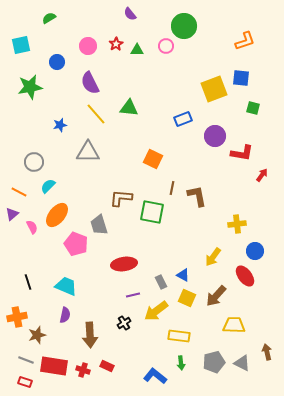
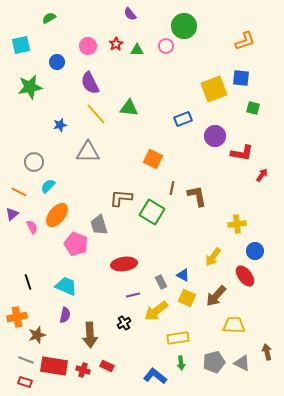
green square at (152, 212): rotated 20 degrees clockwise
yellow rectangle at (179, 336): moved 1 px left, 2 px down; rotated 15 degrees counterclockwise
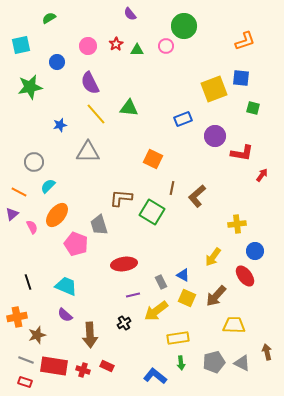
brown L-shape at (197, 196): rotated 120 degrees counterclockwise
purple semicircle at (65, 315): rotated 119 degrees clockwise
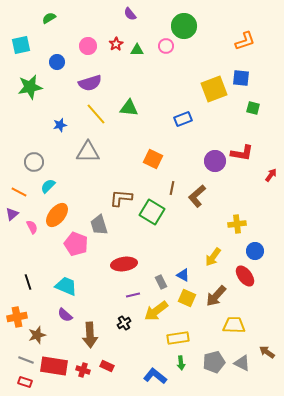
purple semicircle at (90, 83): rotated 80 degrees counterclockwise
purple circle at (215, 136): moved 25 px down
red arrow at (262, 175): moved 9 px right
brown arrow at (267, 352): rotated 42 degrees counterclockwise
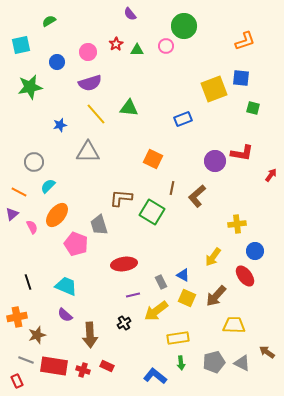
green semicircle at (49, 18): moved 3 px down
pink circle at (88, 46): moved 6 px down
red rectangle at (25, 382): moved 8 px left, 1 px up; rotated 48 degrees clockwise
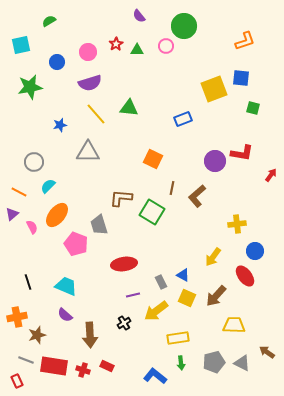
purple semicircle at (130, 14): moved 9 px right, 2 px down
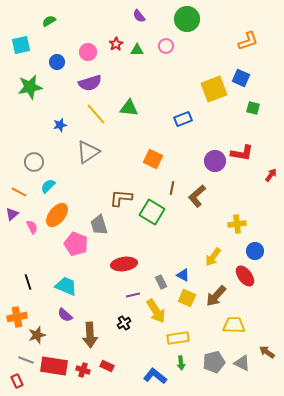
green circle at (184, 26): moved 3 px right, 7 px up
orange L-shape at (245, 41): moved 3 px right
blue square at (241, 78): rotated 18 degrees clockwise
gray triangle at (88, 152): rotated 35 degrees counterclockwise
yellow arrow at (156, 311): rotated 85 degrees counterclockwise
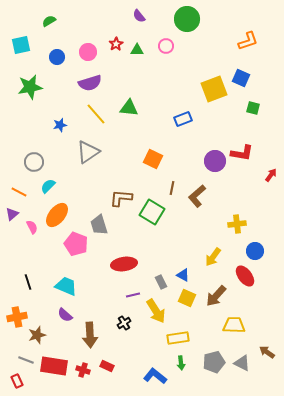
blue circle at (57, 62): moved 5 px up
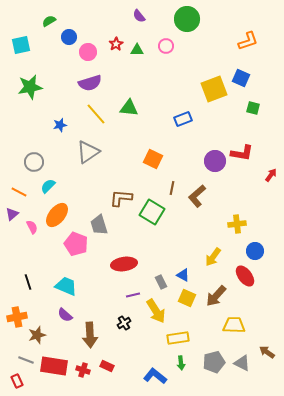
blue circle at (57, 57): moved 12 px right, 20 px up
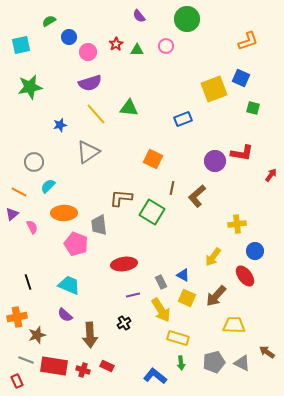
orange ellipse at (57, 215): moved 7 px right, 2 px up; rotated 50 degrees clockwise
gray trapezoid at (99, 225): rotated 10 degrees clockwise
cyan trapezoid at (66, 286): moved 3 px right, 1 px up
yellow arrow at (156, 311): moved 5 px right, 1 px up
yellow rectangle at (178, 338): rotated 25 degrees clockwise
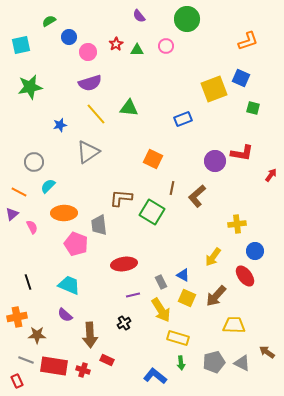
brown star at (37, 335): rotated 18 degrees clockwise
red rectangle at (107, 366): moved 6 px up
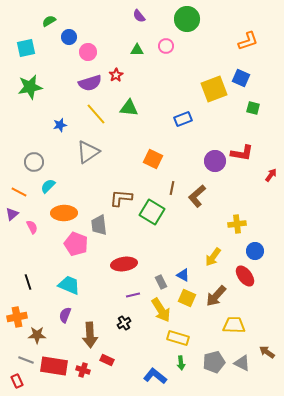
red star at (116, 44): moved 31 px down
cyan square at (21, 45): moved 5 px right, 3 px down
purple semicircle at (65, 315): rotated 70 degrees clockwise
